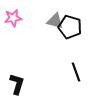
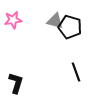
pink star: moved 2 px down
black L-shape: moved 1 px left, 1 px up
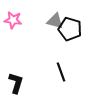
pink star: rotated 18 degrees clockwise
black pentagon: moved 2 px down
black line: moved 15 px left
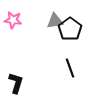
gray triangle: rotated 24 degrees counterclockwise
black pentagon: rotated 20 degrees clockwise
black line: moved 9 px right, 4 px up
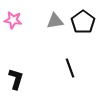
black pentagon: moved 13 px right, 7 px up
black L-shape: moved 4 px up
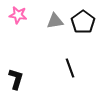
pink star: moved 5 px right, 5 px up
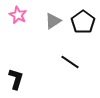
pink star: rotated 18 degrees clockwise
gray triangle: moved 2 px left; rotated 24 degrees counterclockwise
black line: moved 6 px up; rotated 36 degrees counterclockwise
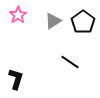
pink star: rotated 12 degrees clockwise
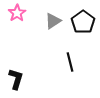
pink star: moved 1 px left, 2 px up
black line: rotated 42 degrees clockwise
